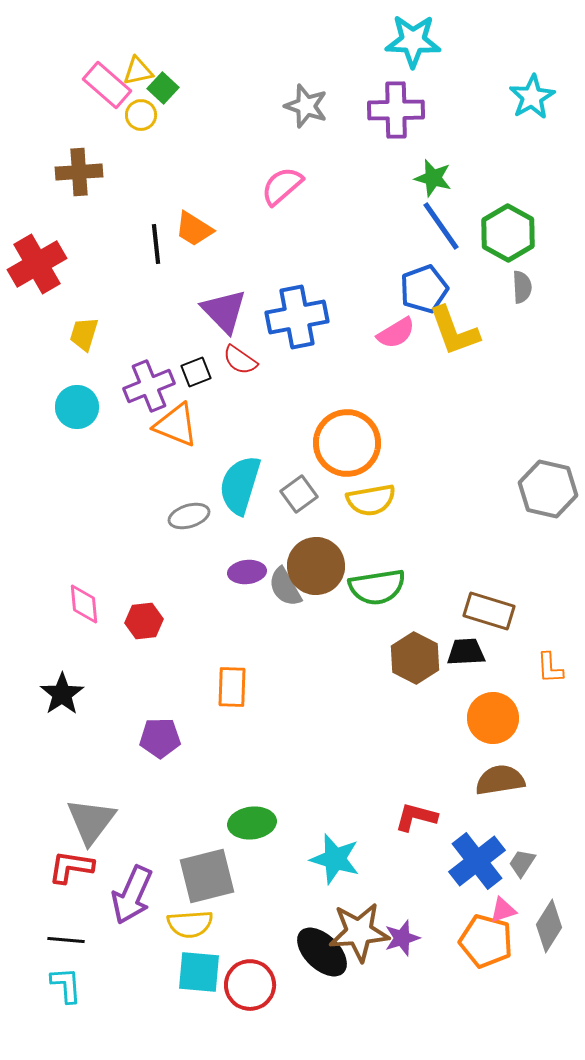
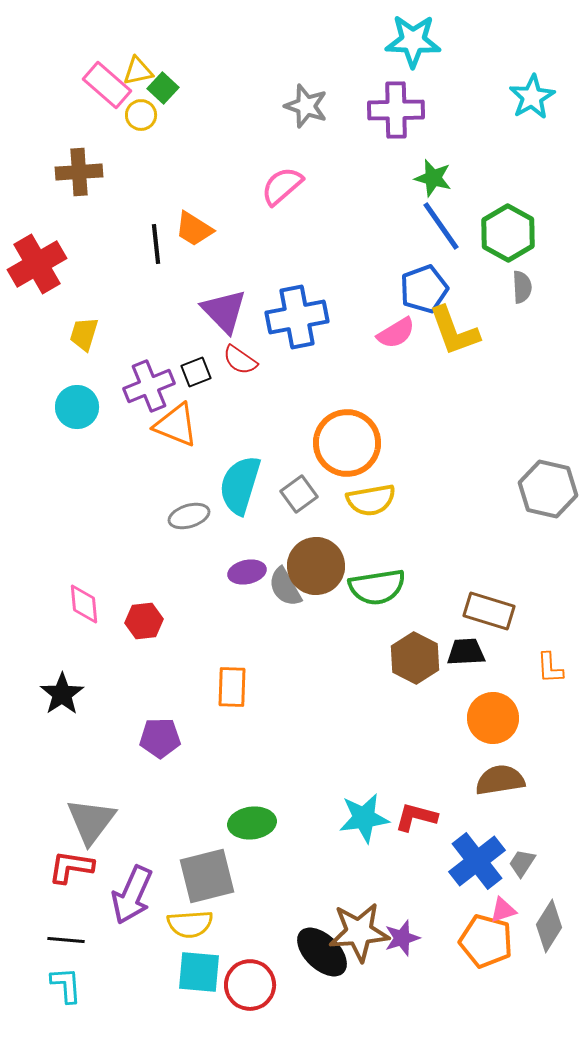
purple ellipse at (247, 572): rotated 6 degrees counterclockwise
cyan star at (335, 859): moved 29 px right, 41 px up; rotated 24 degrees counterclockwise
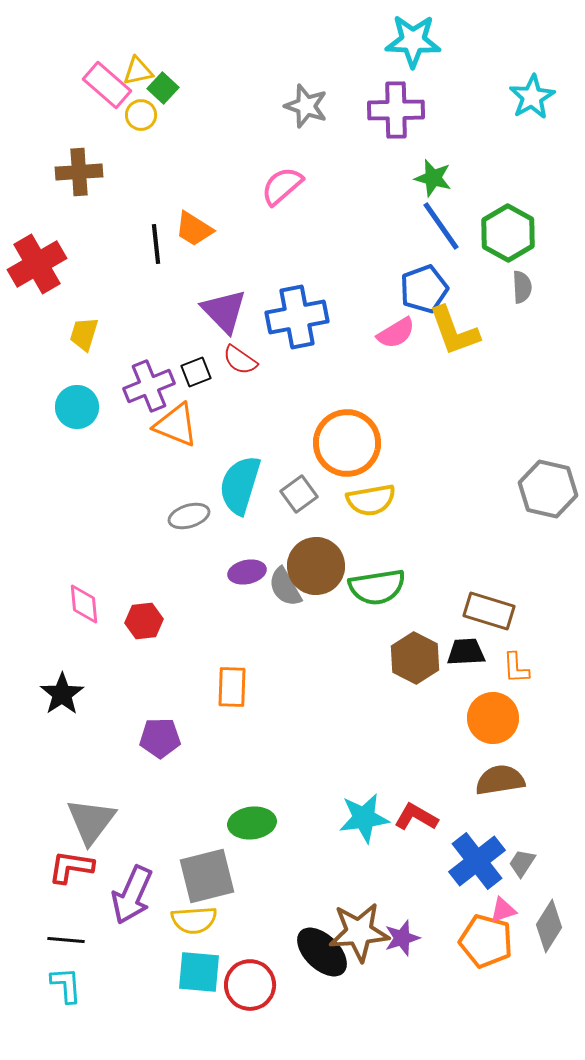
orange L-shape at (550, 668): moved 34 px left
red L-shape at (416, 817): rotated 15 degrees clockwise
yellow semicircle at (190, 924): moved 4 px right, 4 px up
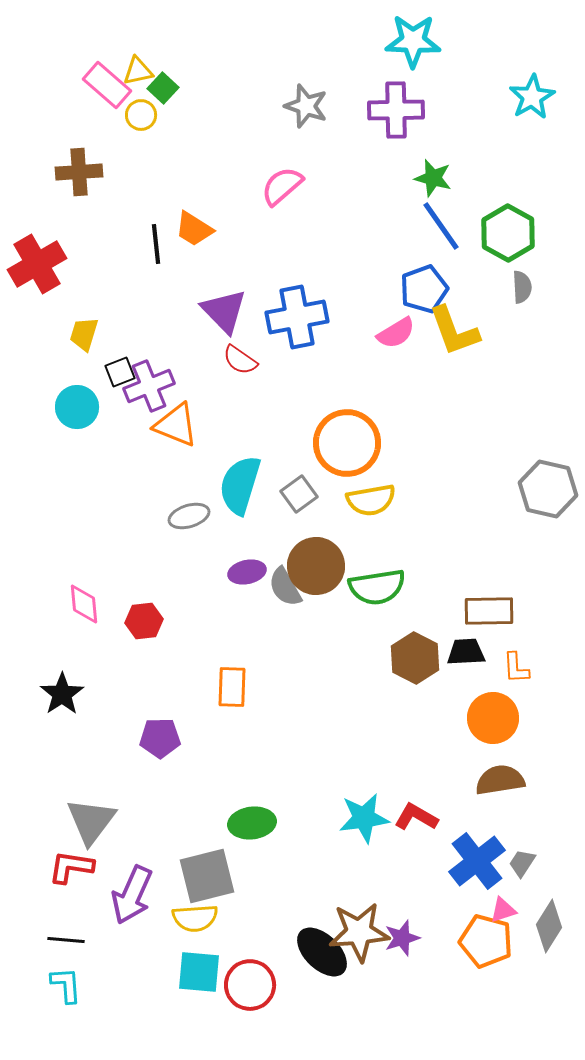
black square at (196, 372): moved 76 px left
brown rectangle at (489, 611): rotated 18 degrees counterclockwise
yellow semicircle at (194, 920): moved 1 px right, 2 px up
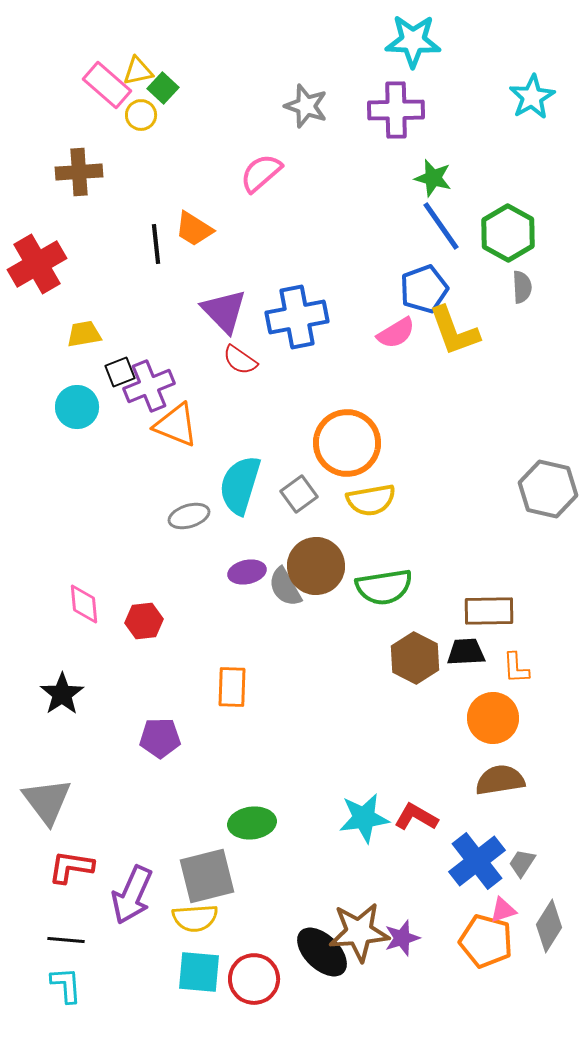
pink semicircle at (282, 186): moved 21 px left, 13 px up
yellow trapezoid at (84, 334): rotated 63 degrees clockwise
green semicircle at (377, 587): moved 7 px right
gray triangle at (91, 821): moved 44 px left, 20 px up; rotated 14 degrees counterclockwise
red circle at (250, 985): moved 4 px right, 6 px up
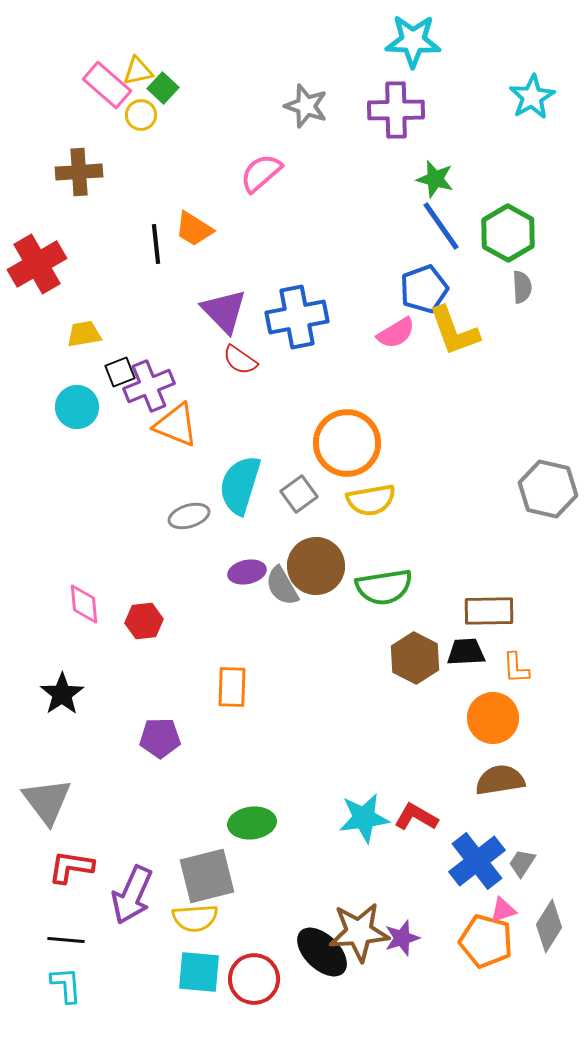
green star at (433, 178): moved 2 px right, 1 px down
gray semicircle at (285, 587): moved 3 px left, 1 px up
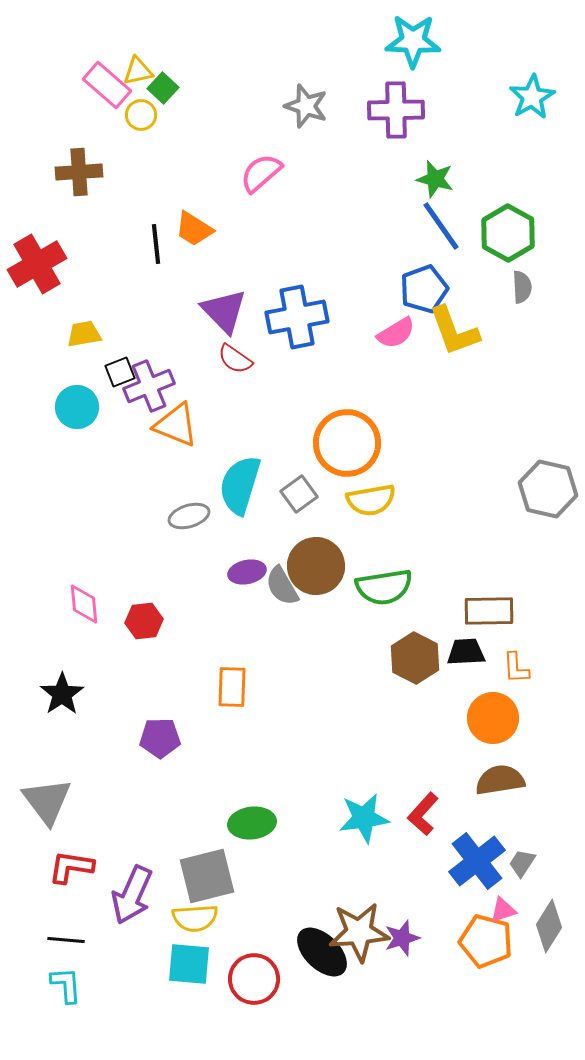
red semicircle at (240, 360): moved 5 px left, 1 px up
red L-shape at (416, 817): moved 7 px right, 3 px up; rotated 78 degrees counterclockwise
cyan square at (199, 972): moved 10 px left, 8 px up
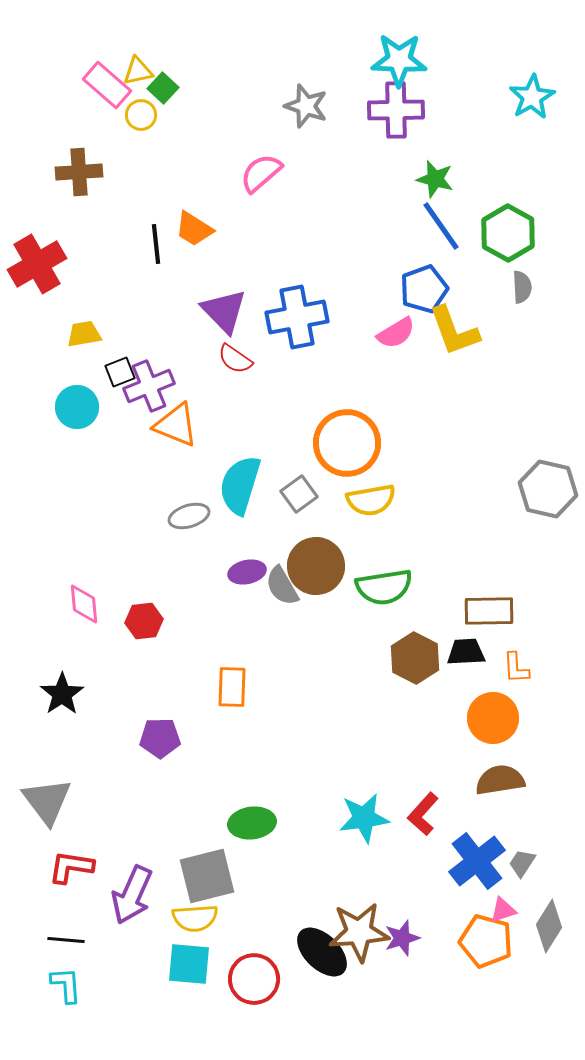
cyan star at (413, 41): moved 14 px left, 19 px down
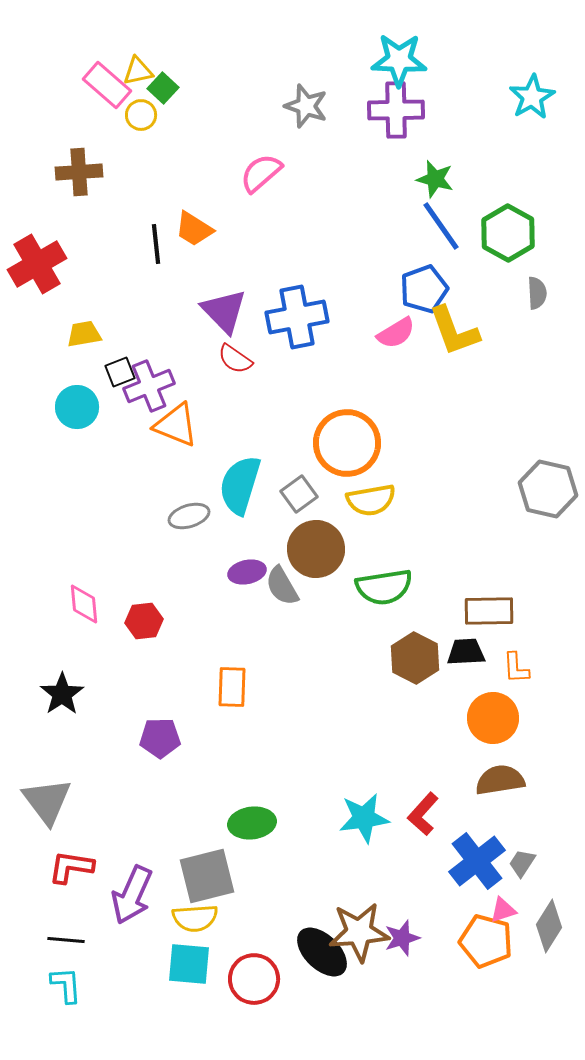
gray semicircle at (522, 287): moved 15 px right, 6 px down
brown circle at (316, 566): moved 17 px up
